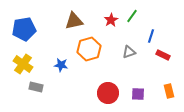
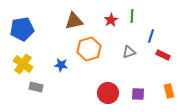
green line: rotated 32 degrees counterclockwise
blue pentagon: moved 2 px left
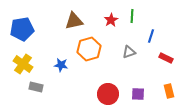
red rectangle: moved 3 px right, 3 px down
red circle: moved 1 px down
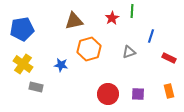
green line: moved 5 px up
red star: moved 1 px right, 2 px up
red rectangle: moved 3 px right
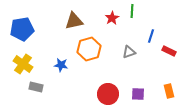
red rectangle: moved 7 px up
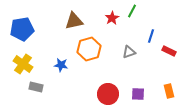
green line: rotated 24 degrees clockwise
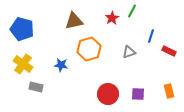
blue pentagon: rotated 25 degrees clockwise
